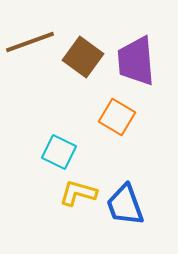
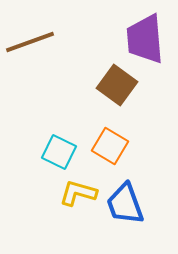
brown square: moved 34 px right, 28 px down
purple trapezoid: moved 9 px right, 22 px up
orange square: moved 7 px left, 29 px down
blue trapezoid: moved 1 px up
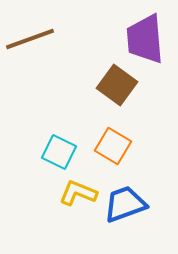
brown line: moved 3 px up
orange square: moved 3 px right
yellow L-shape: rotated 6 degrees clockwise
blue trapezoid: rotated 90 degrees clockwise
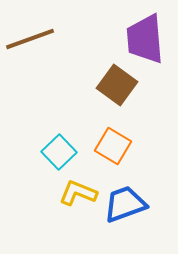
cyan square: rotated 20 degrees clockwise
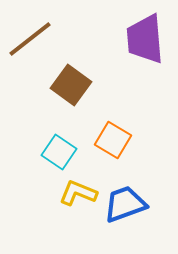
brown line: rotated 18 degrees counterclockwise
brown square: moved 46 px left
orange square: moved 6 px up
cyan square: rotated 12 degrees counterclockwise
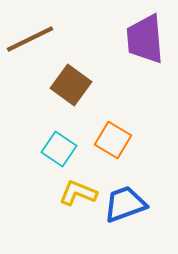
brown line: rotated 12 degrees clockwise
cyan square: moved 3 px up
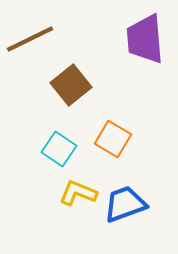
brown square: rotated 15 degrees clockwise
orange square: moved 1 px up
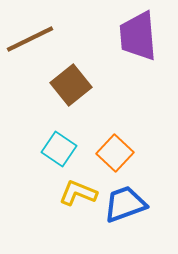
purple trapezoid: moved 7 px left, 3 px up
orange square: moved 2 px right, 14 px down; rotated 12 degrees clockwise
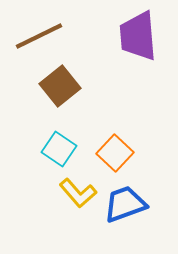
brown line: moved 9 px right, 3 px up
brown square: moved 11 px left, 1 px down
yellow L-shape: rotated 153 degrees counterclockwise
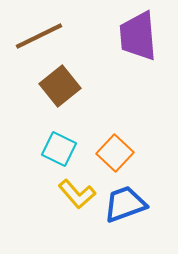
cyan square: rotated 8 degrees counterclockwise
yellow L-shape: moved 1 px left, 1 px down
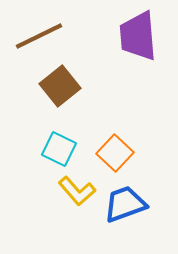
yellow L-shape: moved 3 px up
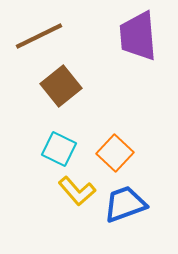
brown square: moved 1 px right
